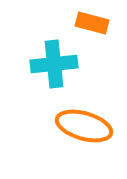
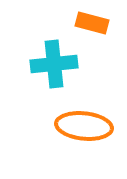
orange ellipse: rotated 10 degrees counterclockwise
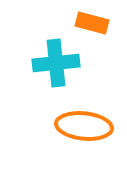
cyan cross: moved 2 px right, 1 px up
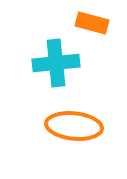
orange ellipse: moved 10 px left
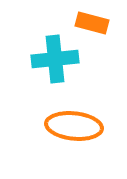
cyan cross: moved 1 px left, 4 px up
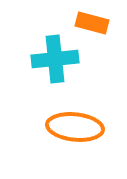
orange ellipse: moved 1 px right, 1 px down
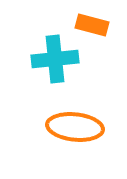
orange rectangle: moved 2 px down
